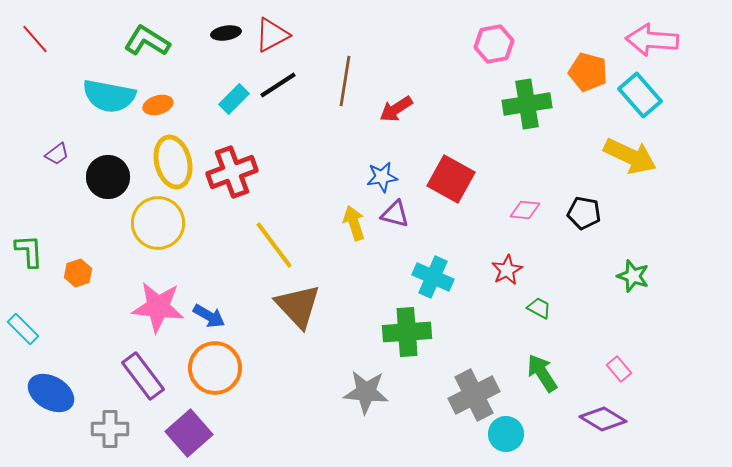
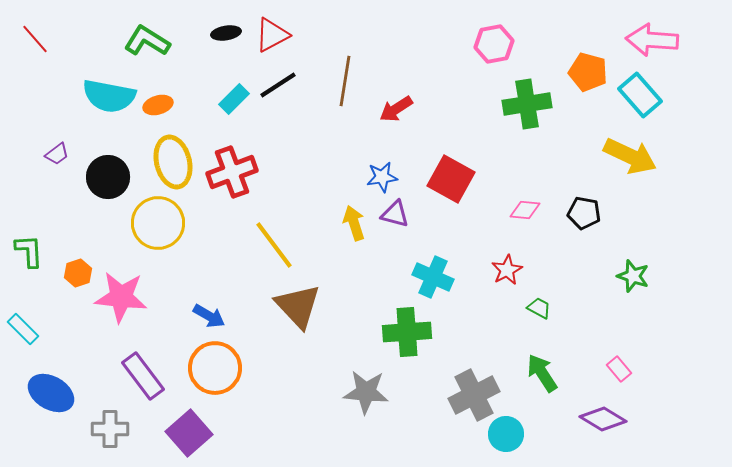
pink star at (158, 307): moved 37 px left, 10 px up
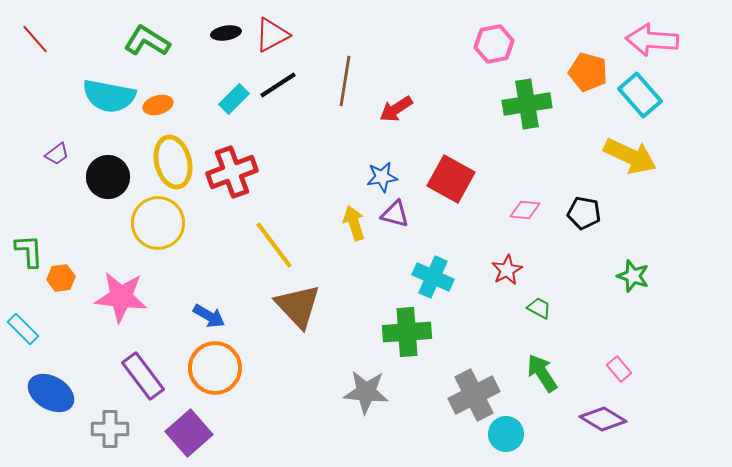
orange hexagon at (78, 273): moved 17 px left, 5 px down; rotated 12 degrees clockwise
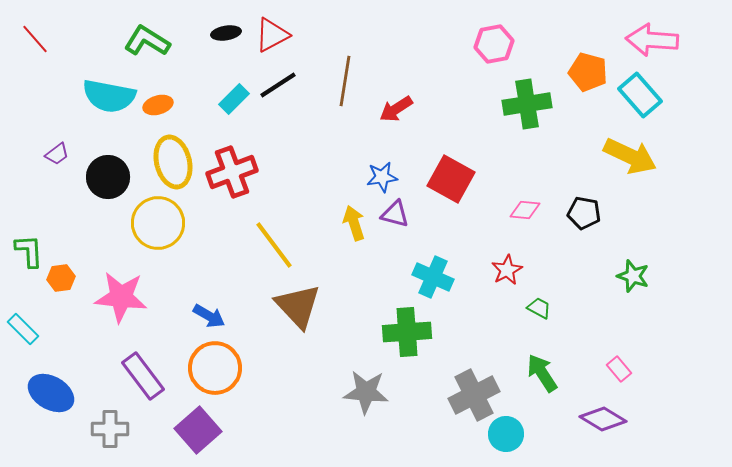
purple square at (189, 433): moved 9 px right, 3 px up
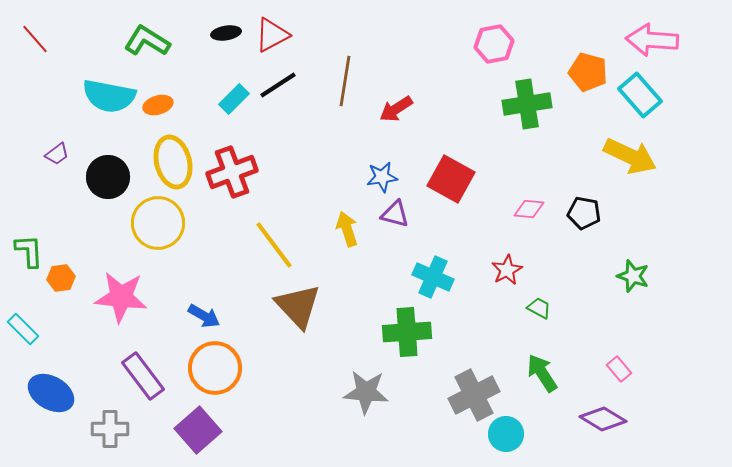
pink diamond at (525, 210): moved 4 px right, 1 px up
yellow arrow at (354, 223): moved 7 px left, 6 px down
blue arrow at (209, 316): moved 5 px left
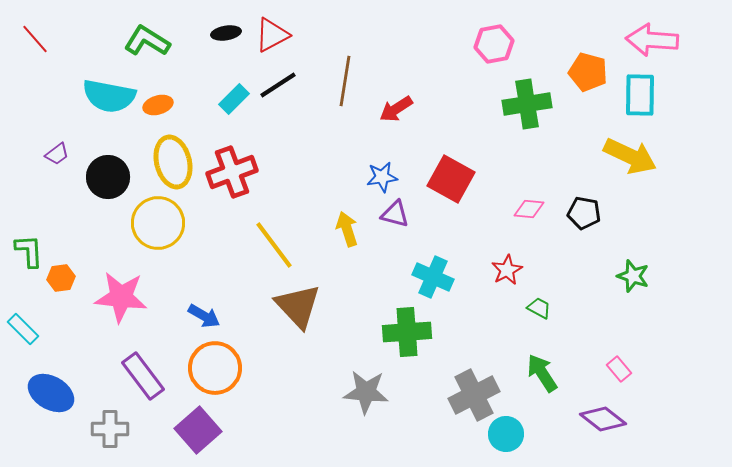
cyan rectangle at (640, 95): rotated 42 degrees clockwise
purple diamond at (603, 419): rotated 6 degrees clockwise
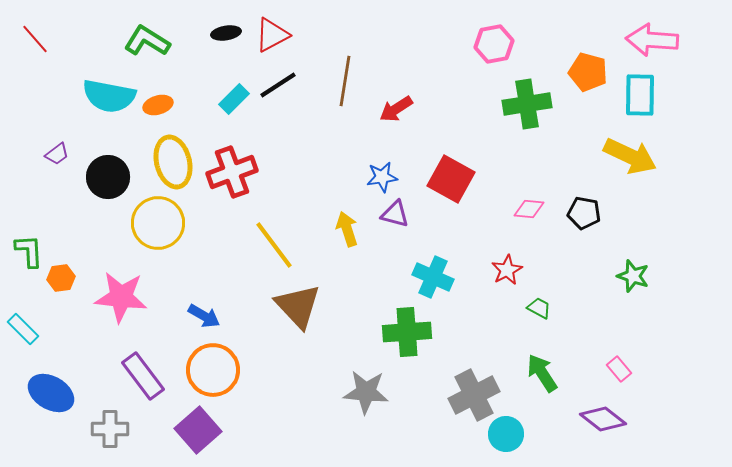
orange circle at (215, 368): moved 2 px left, 2 px down
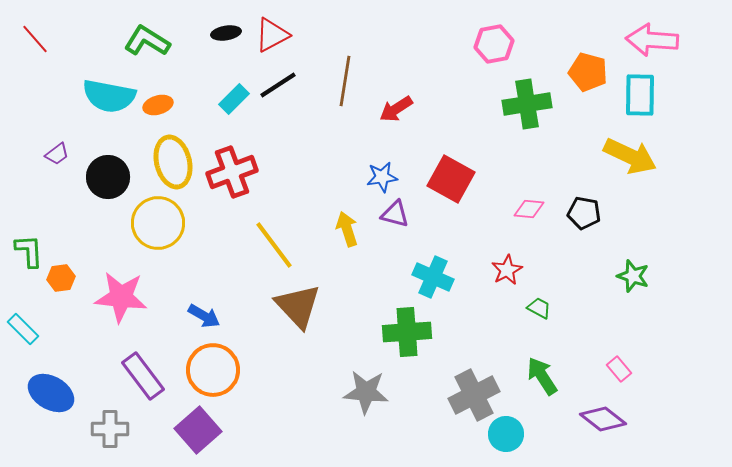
green arrow at (542, 373): moved 3 px down
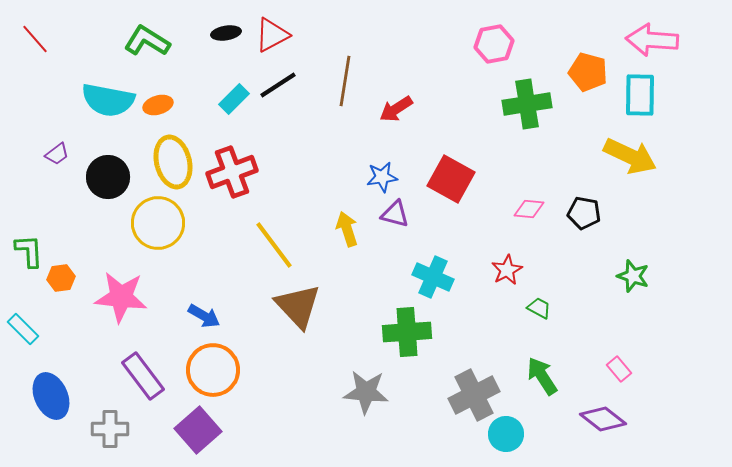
cyan semicircle at (109, 96): moved 1 px left, 4 px down
blue ellipse at (51, 393): moved 3 px down; rotated 36 degrees clockwise
